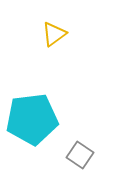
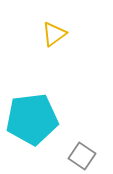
gray square: moved 2 px right, 1 px down
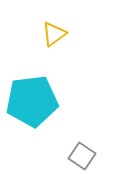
cyan pentagon: moved 18 px up
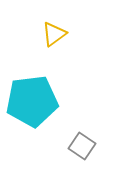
gray square: moved 10 px up
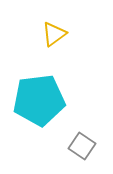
cyan pentagon: moved 7 px right, 1 px up
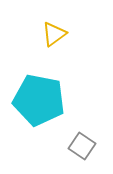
cyan pentagon: rotated 18 degrees clockwise
